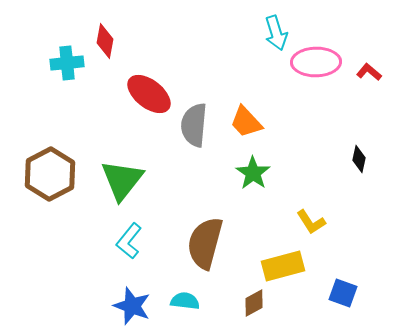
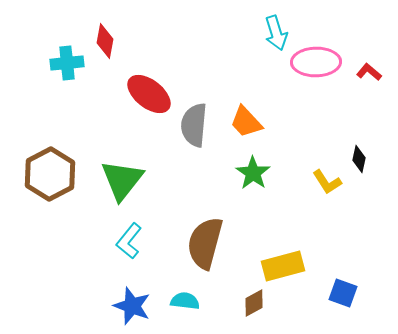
yellow L-shape: moved 16 px right, 40 px up
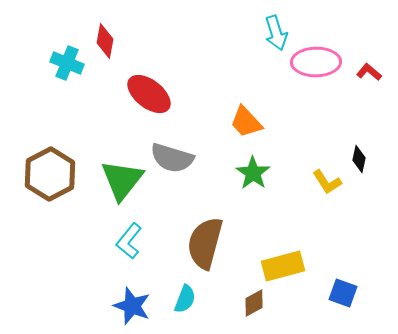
cyan cross: rotated 28 degrees clockwise
gray semicircle: moved 22 px left, 33 px down; rotated 78 degrees counterclockwise
cyan semicircle: moved 2 px up; rotated 104 degrees clockwise
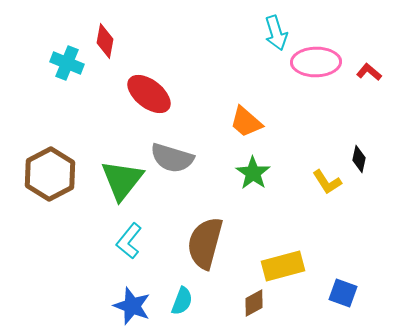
orange trapezoid: rotated 6 degrees counterclockwise
cyan semicircle: moved 3 px left, 2 px down
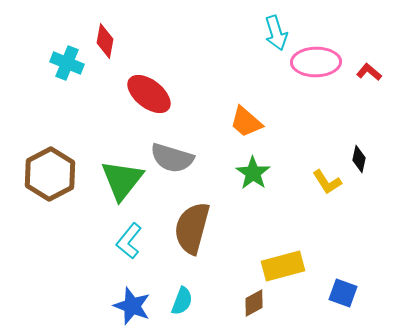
brown semicircle: moved 13 px left, 15 px up
